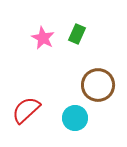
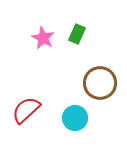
brown circle: moved 2 px right, 2 px up
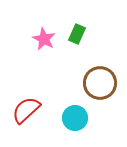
pink star: moved 1 px right, 1 px down
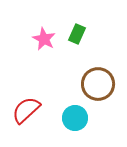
brown circle: moved 2 px left, 1 px down
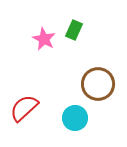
green rectangle: moved 3 px left, 4 px up
red semicircle: moved 2 px left, 2 px up
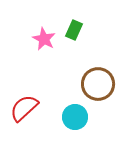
cyan circle: moved 1 px up
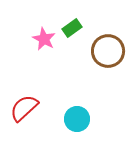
green rectangle: moved 2 px left, 2 px up; rotated 30 degrees clockwise
brown circle: moved 10 px right, 33 px up
cyan circle: moved 2 px right, 2 px down
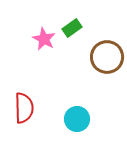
brown circle: moved 1 px left, 6 px down
red semicircle: rotated 132 degrees clockwise
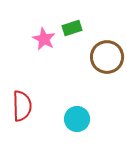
green rectangle: rotated 18 degrees clockwise
red semicircle: moved 2 px left, 2 px up
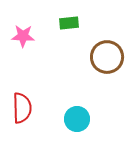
green rectangle: moved 3 px left, 5 px up; rotated 12 degrees clockwise
pink star: moved 21 px left, 3 px up; rotated 25 degrees counterclockwise
red semicircle: moved 2 px down
